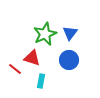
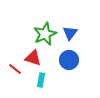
red triangle: moved 1 px right
cyan rectangle: moved 1 px up
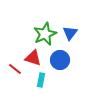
blue circle: moved 9 px left
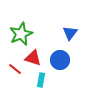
green star: moved 24 px left
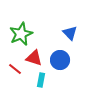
blue triangle: rotated 21 degrees counterclockwise
red triangle: moved 1 px right
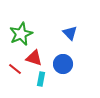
blue circle: moved 3 px right, 4 px down
cyan rectangle: moved 1 px up
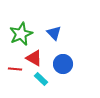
blue triangle: moved 16 px left
red triangle: rotated 12 degrees clockwise
red line: rotated 32 degrees counterclockwise
cyan rectangle: rotated 56 degrees counterclockwise
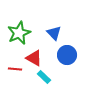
green star: moved 2 px left, 1 px up
blue circle: moved 4 px right, 9 px up
cyan rectangle: moved 3 px right, 2 px up
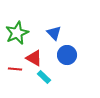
green star: moved 2 px left
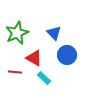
red line: moved 3 px down
cyan rectangle: moved 1 px down
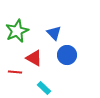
green star: moved 2 px up
cyan rectangle: moved 10 px down
